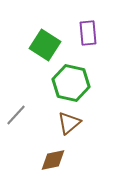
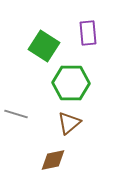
green square: moved 1 px left, 1 px down
green hexagon: rotated 12 degrees counterclockwise
gray line: moved 1 px up; rotated 65 degrees clockwise
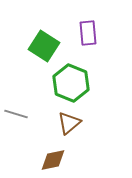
green hexagon: rotated 21 degrees clockwise
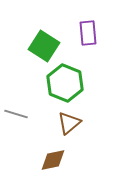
green hexagon: moved 6 px left
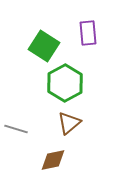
green hexagon: rotated 9 degrees clockwise
gray line: moved 15 px down
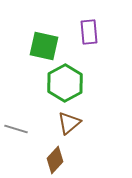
purple rectangle: moved 1 px right, 1 px up
green square: rotated 20 degrees counterclockwise
brown diamond: moved 2 px right; rotated 36 degrees counterclockwise
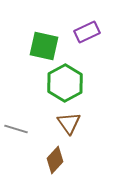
purple rectangle: moved 2 px left; rotated 70 degrees clockwise
brown triangle: rotated 25 degrees counterclockwise
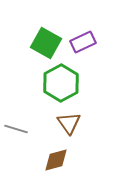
purple rectangle: moved 4 px left, 10 px down
green square: moved 2 px right, 3 px up; rotated 16 degrees clockwise
green hexagon: moved 4 px left
brown diamond: moved 1 px right; rotated 32 degrees clockwise
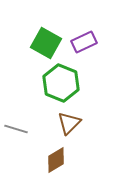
purple rectangle: moved 1 px right
green hexagon: rotated 9 degrees counterclockwise
brown triangle: rotated 20 degrees clockwise
brown diamond: rotated 16 degrees counterclockwise
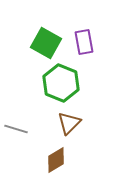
purple rectangle: rotated 75 degrees counterclockwise
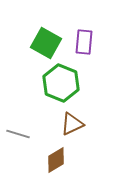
purple rectangle: rotated 15 degrees clockwise
brown triangle: moved 3 px right, 1 px down; rotated 20 degrees clockwise
gray line: moved 2 px right, 5 px down
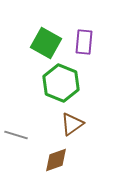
brown triangle: rotated 10 degrees counterclockwise
gray line: moved 2 px left, 1 px down
brown diamond: rotated 12 degrees clockwise
